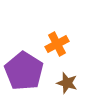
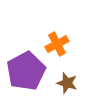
purple pentagon: moved 2 px right; rotated 12 degrees clockwise
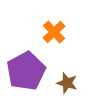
orange cross: moved 3 px left, 12 px up; rotated 15 degrees counterclockwise
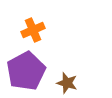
orange cross: moved 21 px left, 2 px up; rotated 20 degrees clockwise
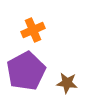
brown star: rotated 10 degrees counterclockwise
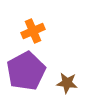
orange cross: moved 1 px down
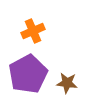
purple pentagon: moved 2 px right, 3 px down
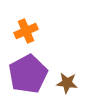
orange cross: moved 7 px left
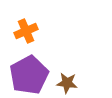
purple pentagon: moved 1 px right, 1 px down
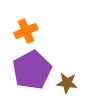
purple pentagon: moved 3 px right, 5 px up
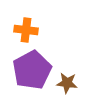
orange cross: moved 1 px up; rotated 30 degrees clockwise
